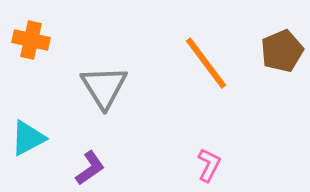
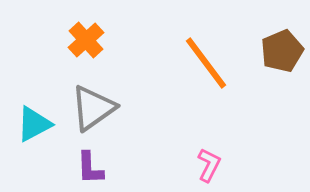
orange cross: moved 55 px right; rotated 36 degrees clockwise
gray triangle: moved 11 px left, 21 px down; rotated 27 degrees clockwise
cyan triangle: moved 6 px right, 14 px up
purple L-shape: rotated 123 degrees clockwise
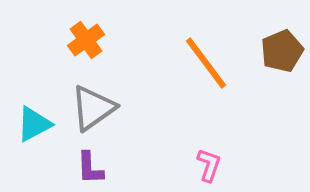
orange cross: rotated 6 degrees clockwise
pink L-shape: rotated 8 degrees counterclockwise
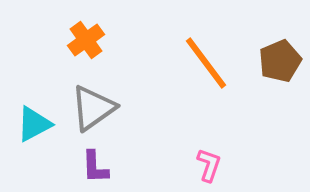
brown pentagon: moved 2 px left, 10 px down
purple L-shape: moved 5 px right, 1 px up
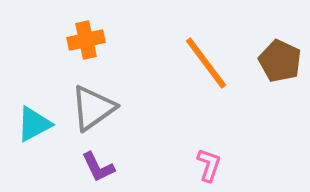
orange cross: rotated 24 degrees clockwise
brown pentagon: rotated 24 degrees counterclockwise
purple L-shape: moved 3 px right; rotated 24 degrees counterclockwise
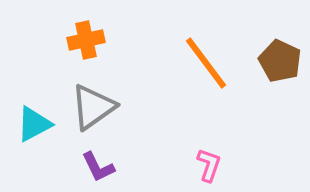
gray triangle: moved 1 px up
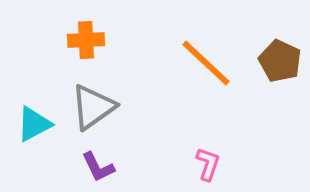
orange cross: rotated 9 degrees clockwise
orange line: rotated 10 degrees counterclockwise
pink L-shape: moved 1 px left, 1 px up
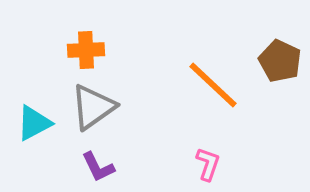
orange cross: moved 10 px down
orange line: moved 7 px right, 22 px down
cyan triangle: moved 1 px up
